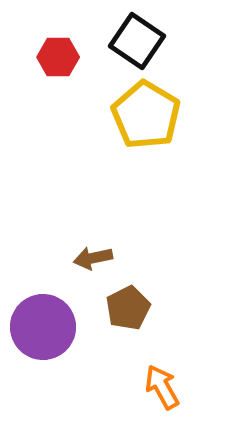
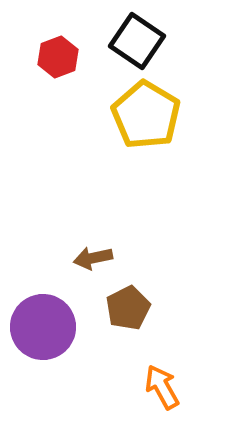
red hexagon: rotated 21 degrees counterclockwise
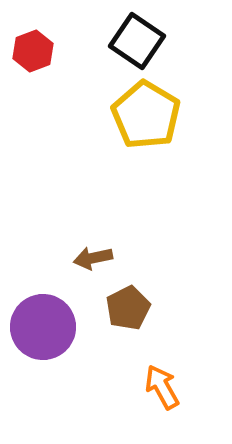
red hexagon: moved 25 px left, 6 px up
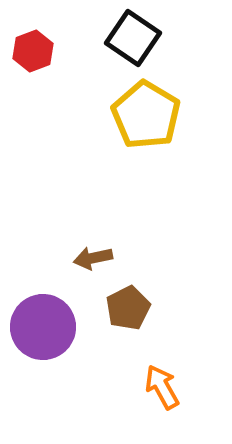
black square: moved 4 px left, 3 px up
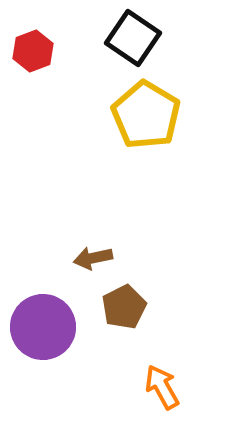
brown pentagon: moved 4 px left, 1 px up
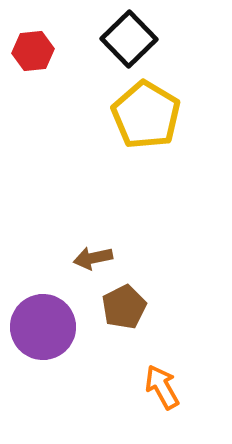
black square: moved 4 px left, 1 px down; rotated 12 degrees clockwise
red hexagon: rotated 15 degrees clockwise
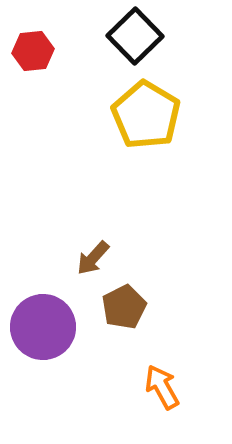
black square: moved 6 px right, 3 px up
brown arrow: rotated 36 degrees counterclockwise
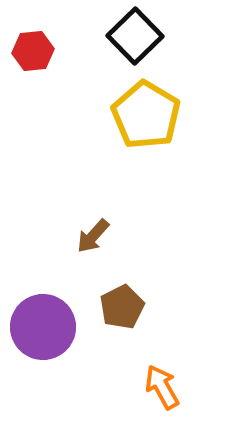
brown arrow: moved 22 px up
brown pentagon: moved 2 px left
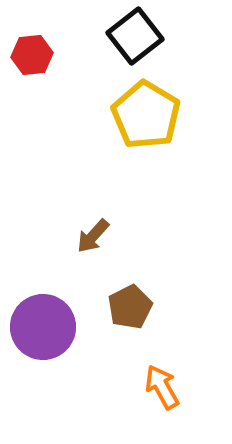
black square: rotated 6 degrees clockwise
red hexagon: moved 1 px left, 4 px down
brown pentagon: moved 8 px right
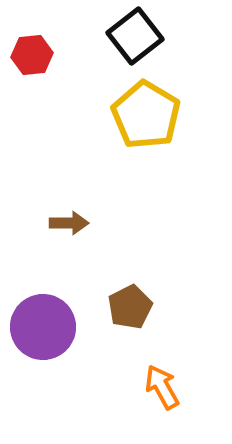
brown arrow: moved 24 px left, 13 px up; rotated 132 degrees counterclockwise
